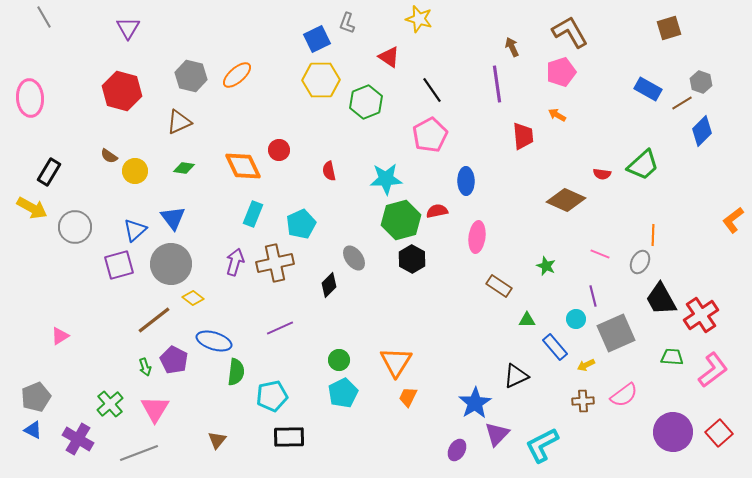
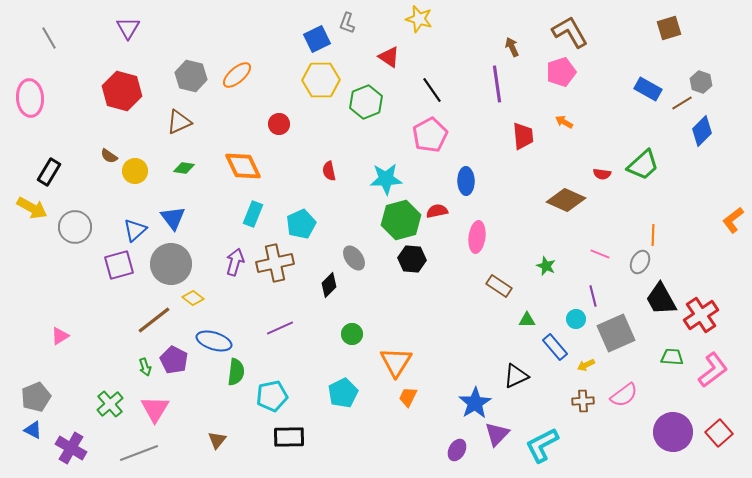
gray line at (44, 17): moved 5 px right, 21 px down
orange arrow at (557, 115): moved 7 px right, 7 px down
red circle at (279, 150): moved 26 px up
black hexagon at (412, 259): rotated 24 degrees counterclockwise
green circle at (339, 360): moved 13 px right, 26 px up
purple cross at (78, 439): moved 7 px left, 9 px down
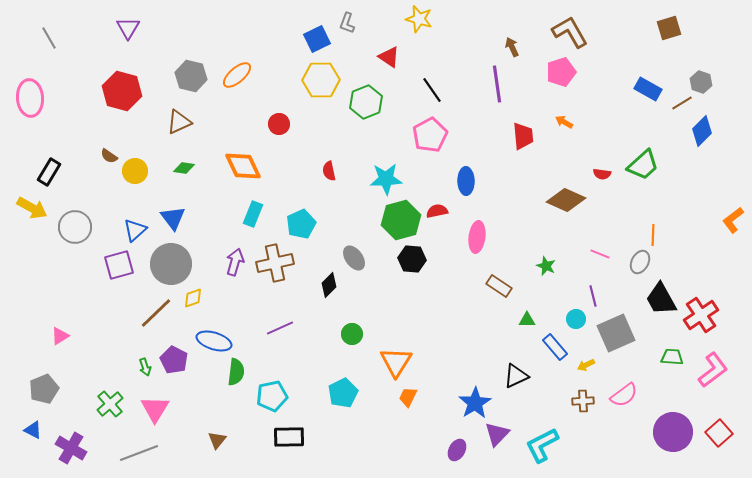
yellow diamond at (193, 298): rotated 55 degrees counterclockwise
brown line at (154, 320): moved 2 px right, 7 px up; rotated 6 degrees counterclockwise
gray pentagon at (36, 397): moved 8 px right, 8 px up
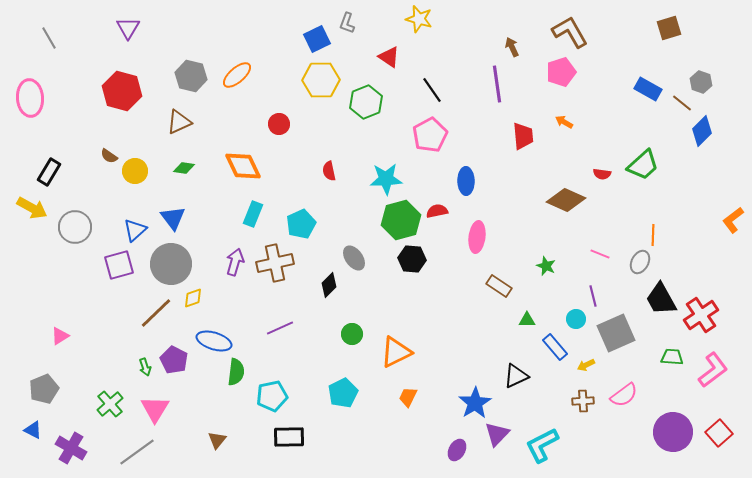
brown line at (682, 103): rotated 70 degrees clockwise
orange triangle at (396, 362): moved 10 px up; rotated 32 degrees clockwise
gray line at (139, 453): moved 2 px left, 1 px up; rotated 15 degrees counterclockwise
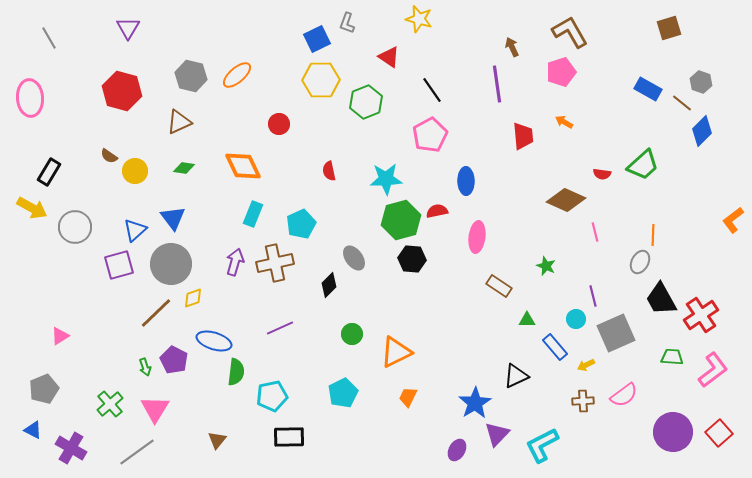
pink line at (600, 254): moved 5 px left, 22 px up; rotated 54 degrees clockwise
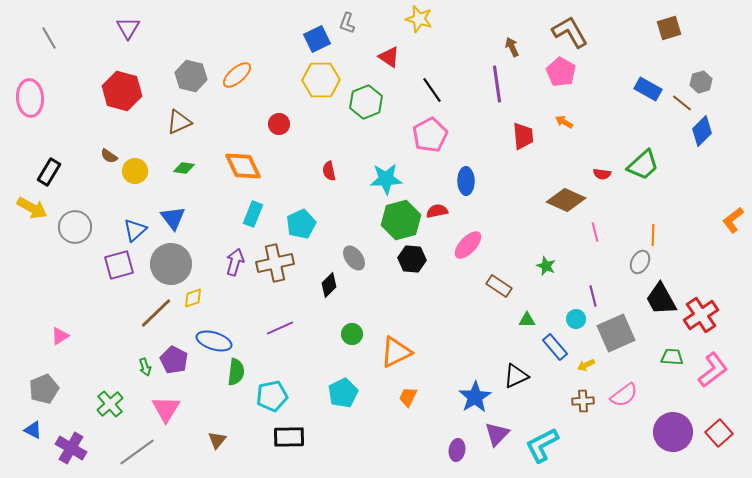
pink pentagon at (561, 72): rotated 24 degrees counterclockwise
gray hexagon at (701, 82): rotated 25 degrees clockwise
pink ellipse at (477, 237): moved 9 px left, 8 px down; rotated 36 degrees clockwise
blue star at (475, 403): moved 6 px up
pink triangle at (155, 409): moved 11 px right
purple ellipse at (457, 450): rotated 20 degrees counterclockwise
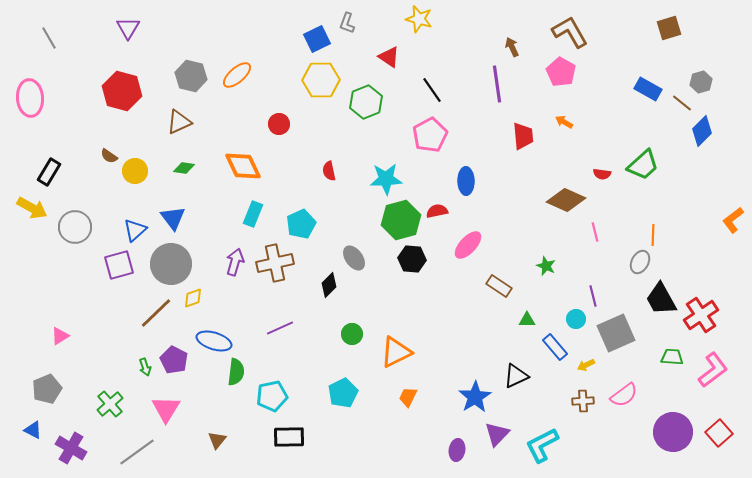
gray pentagon at (44, 389): moved 3 px right
